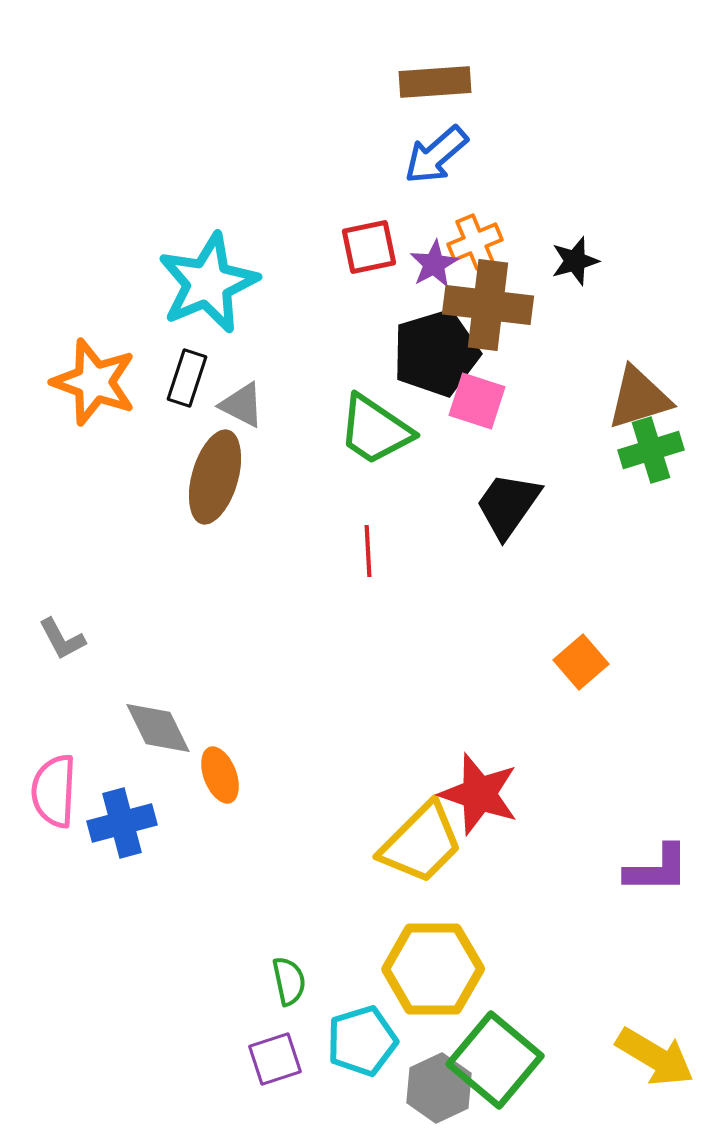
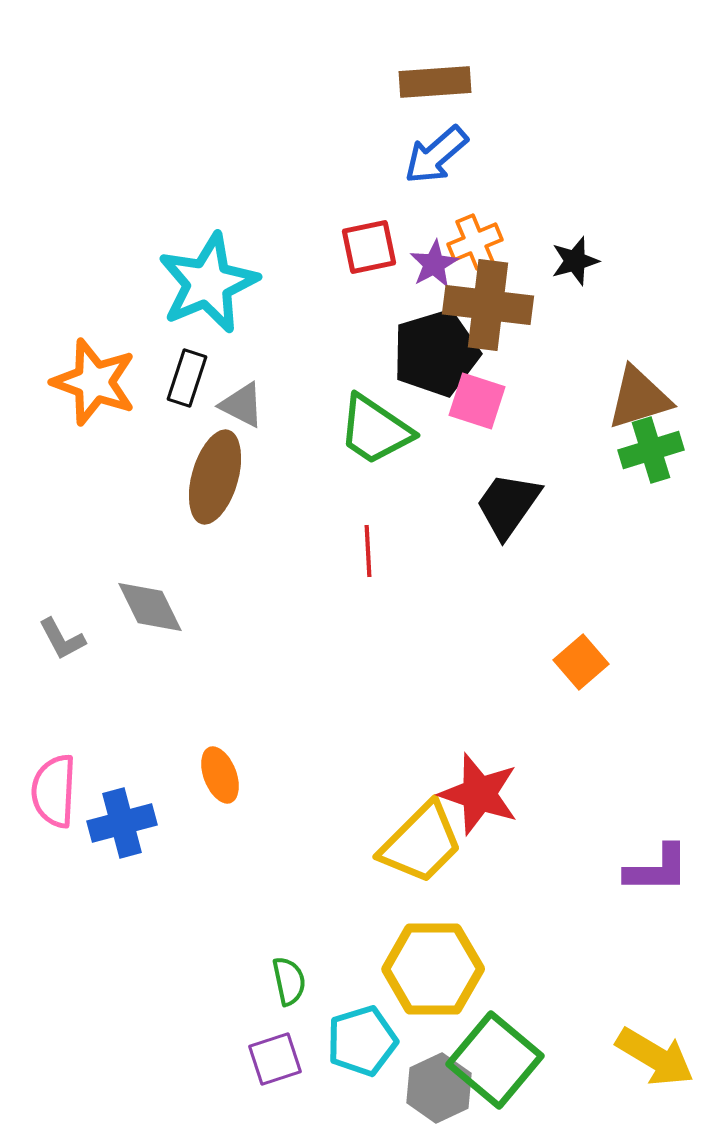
gray diamond: moved 8 px left, 121 px up
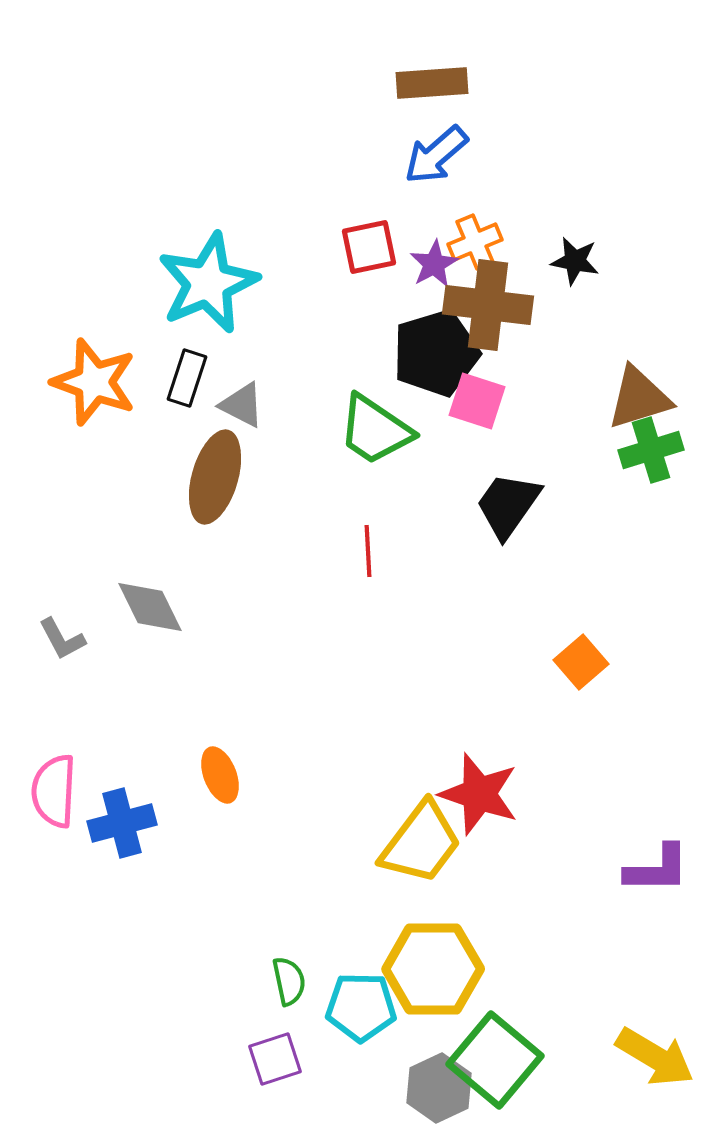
brown rectangle: moved 3 px left, 1 px down
black star: rotated 27 degrees clockwise
yellow trapezoid: rotated 8 degrees counterclockwise
cyan pentagon: moved 1 px left, 34 px up; rotated 18 degrees clockwise
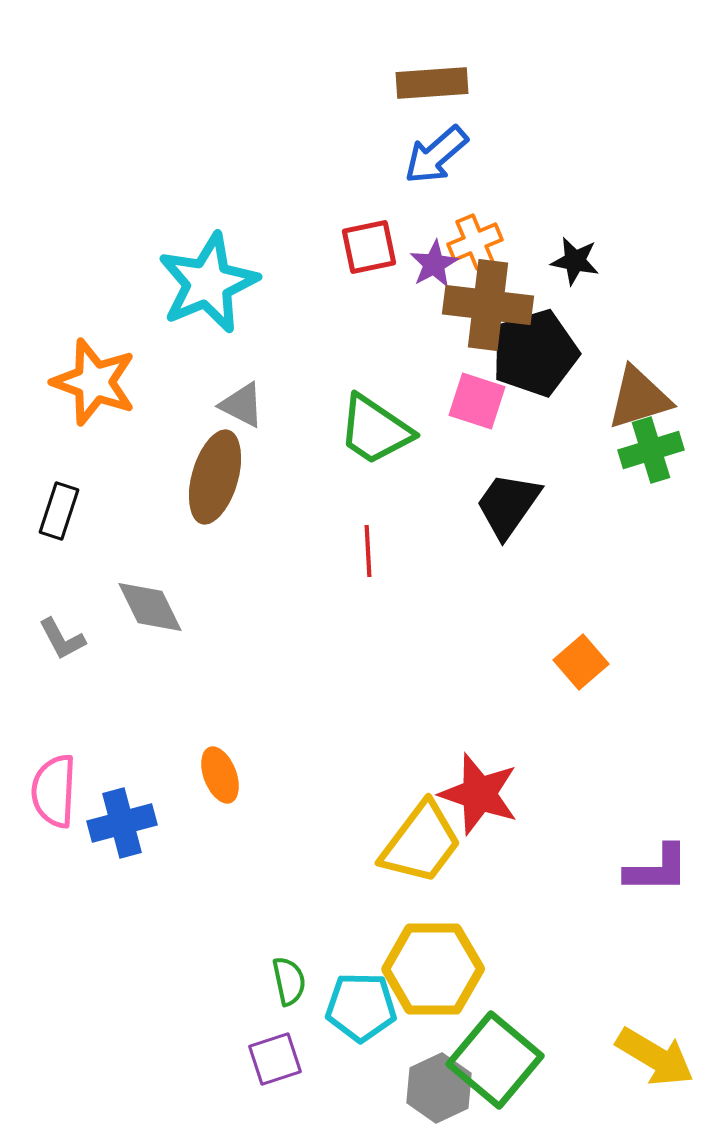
black pentagon: moved 99 px right
black rectangle: moved 128 px left, 133 px down
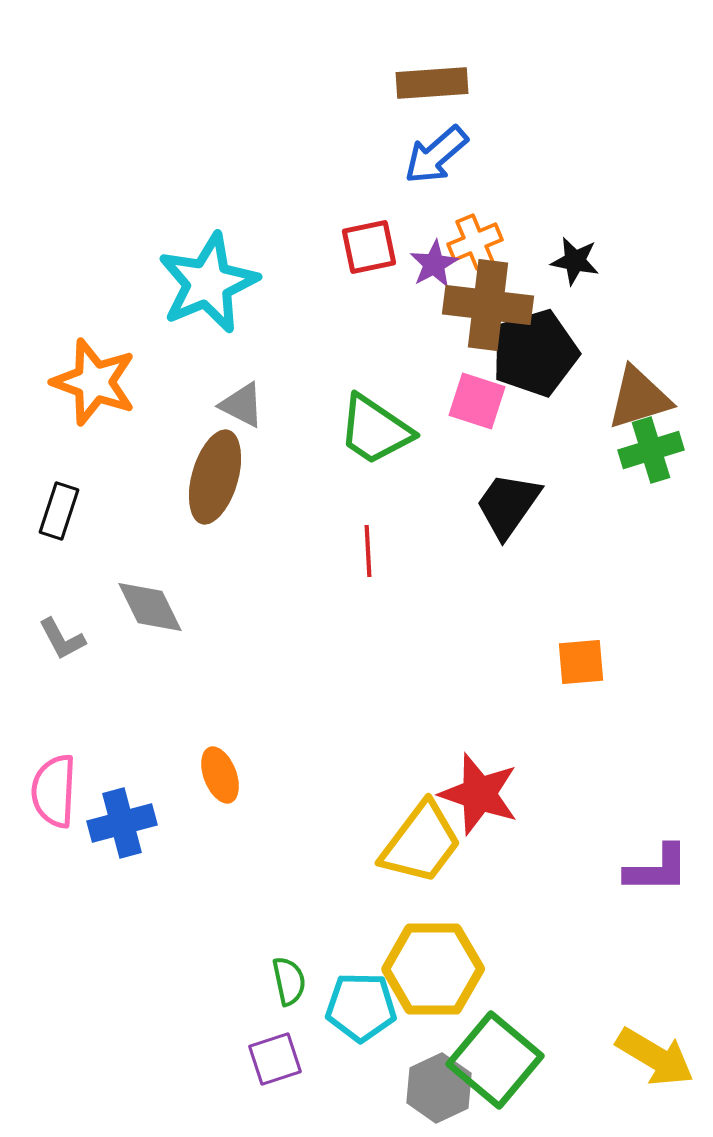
orange square: rotated 36 degrees clockwise
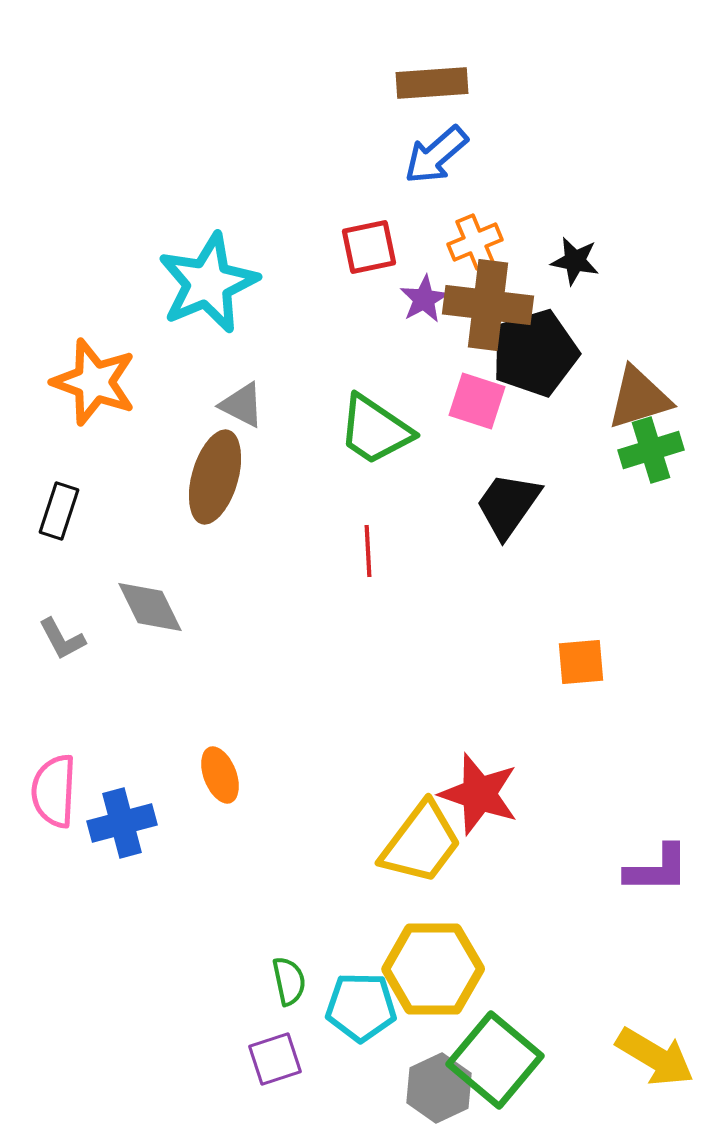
purple star: moved 10 px left, 35 px down
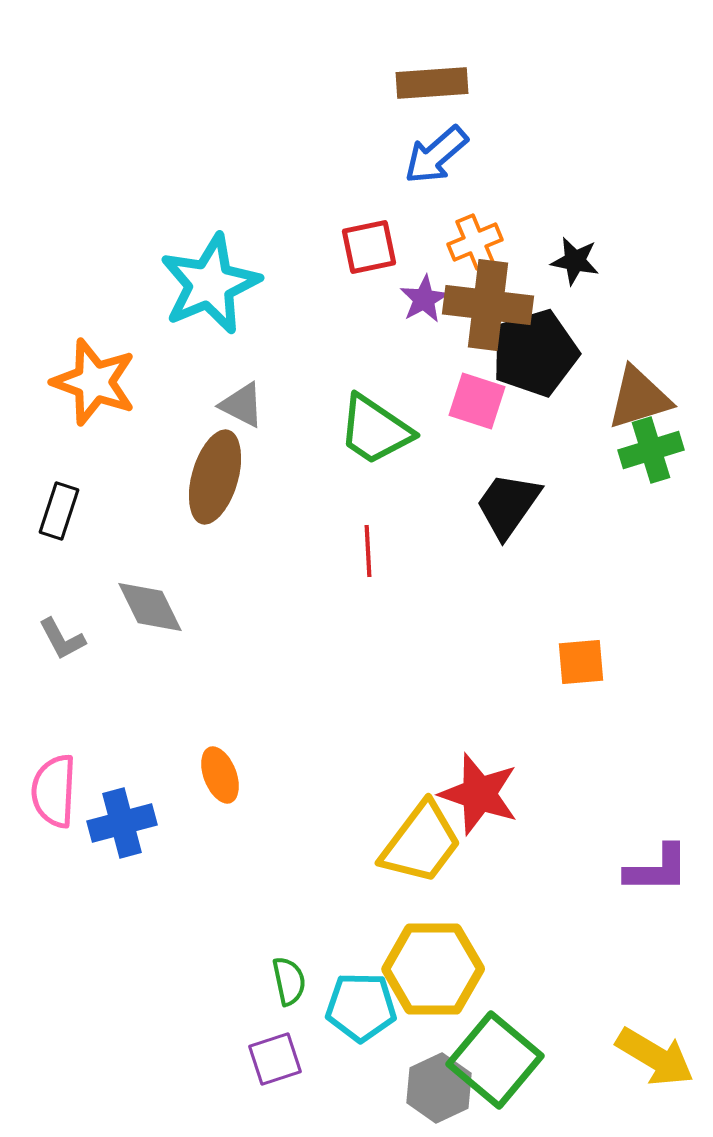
cyan star: moved 2 px right, 1 px down
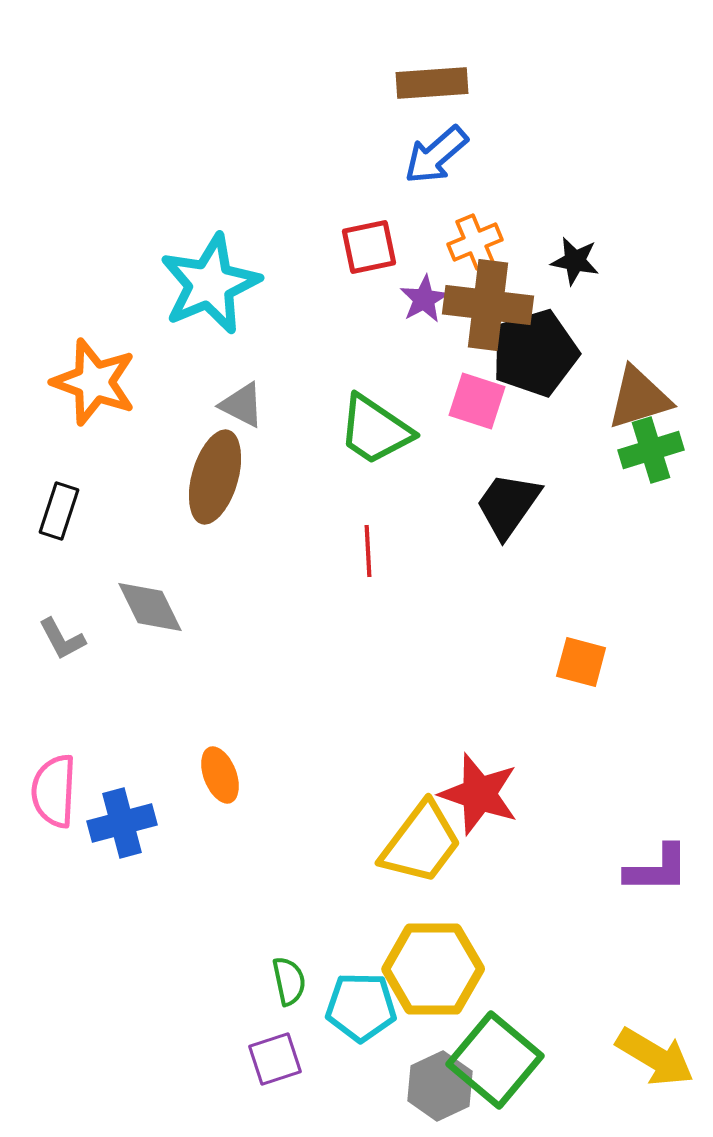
orange square: rotated 20 degrees clockwise
gray hexagon: moved 1 px right, 2 px up
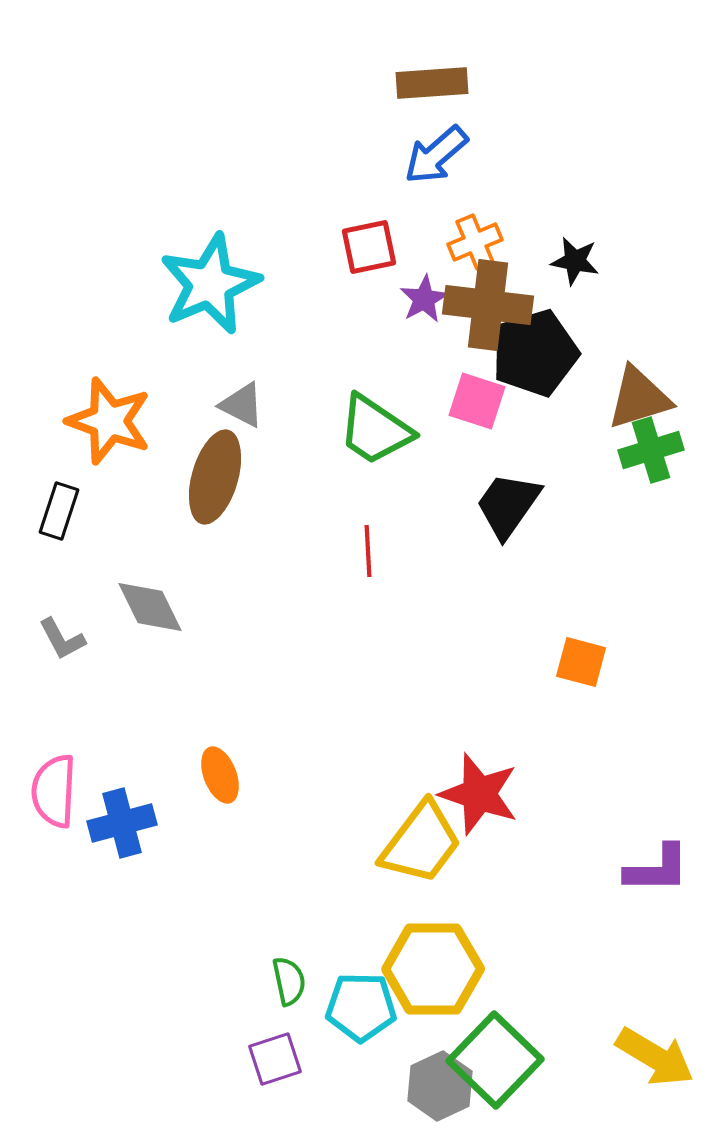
orange star: moved 15 px right, 39 px down
green square: rotated 4 degrees clockwise
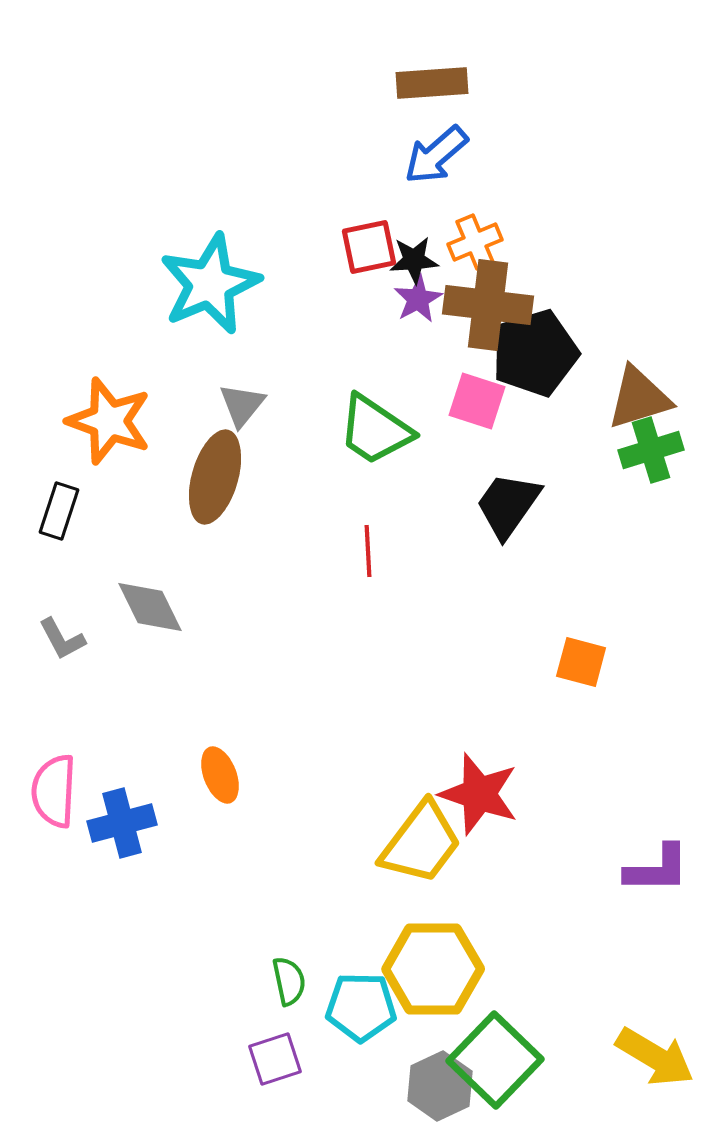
black star: moved 161 px left, 1 px up; rotated 15 degrees counterclockwise
purple star: moved 6 px left
gray triangle: rotated 42 degrees clockwise
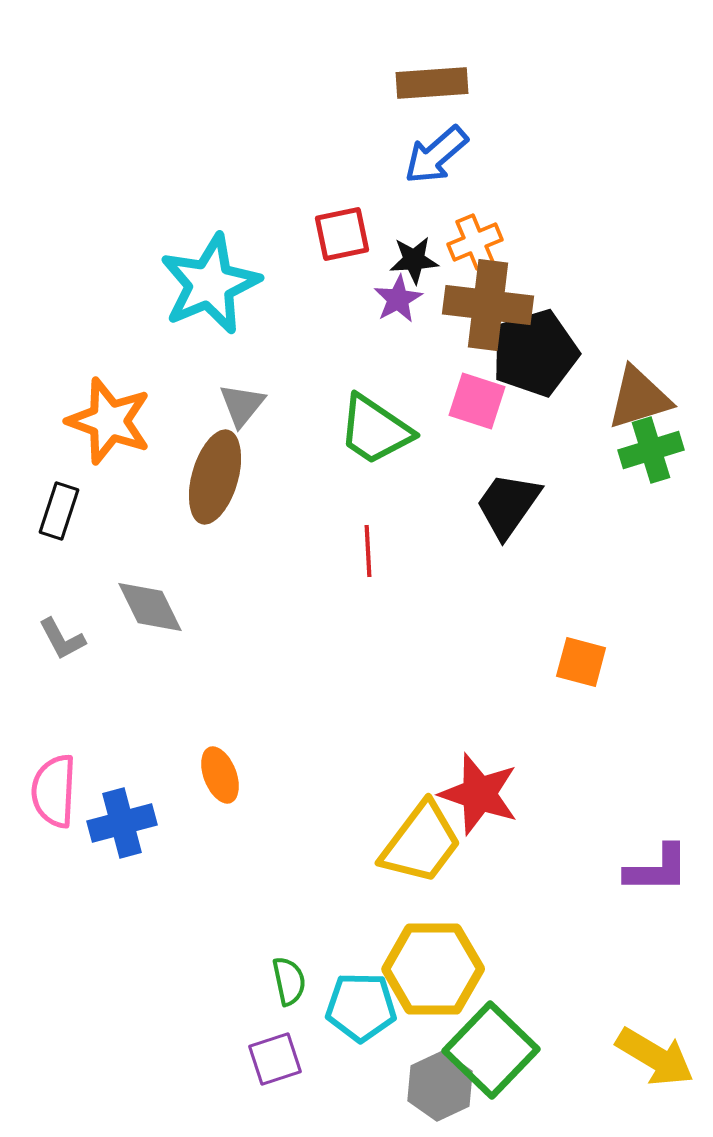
red square: moved 27 px left, 13 px up
purple star: moved 20 px left
green square: moved 4 px left, 10 px up
